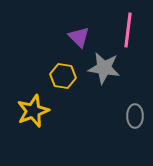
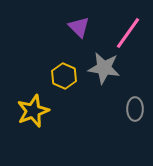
pink line: moved 3 px down; rotated 28 degrees clockwise
purple triangle: moved 10 px up
yellow hexagon: moved 1 px right; rotated 15 degrees clockwise
gray ellipse: moved 7 px up
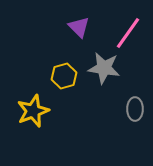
yellow hexagon: rotated 20 degrees clockwise
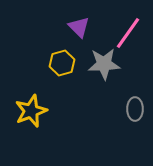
gray star: moved 4 px up; rotated 12 degrees counterclockwise
yellow hexagon: moved 2 px left, 13 px up
yellow star: moved 2 px left
